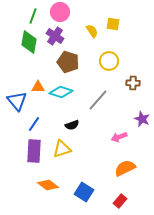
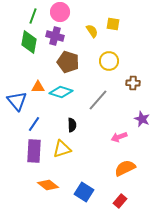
purple cross: rotated 18 degrees counterclockwise
black semicircle: rotated 72 degrees counterclockwise
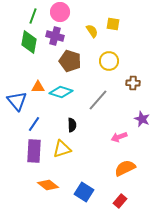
brown pentagon: moved 2 px right, 1 px up
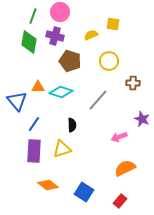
yellow semicircle: moved 1 px left, 4 px down; rotated 80 degrees counterclockwise
